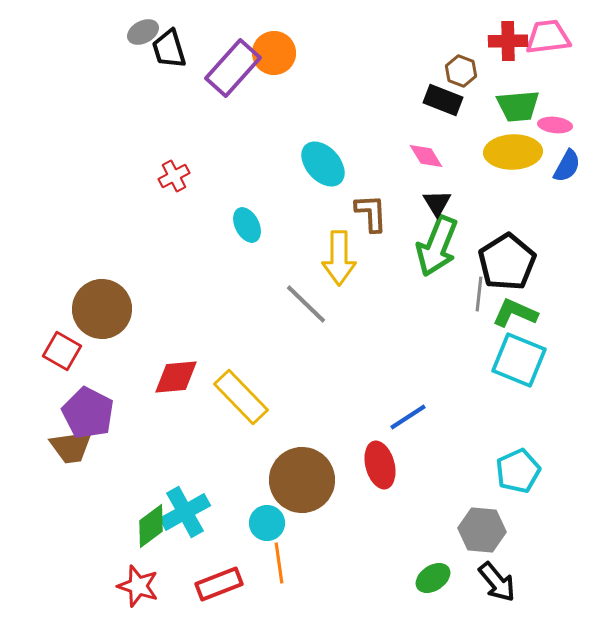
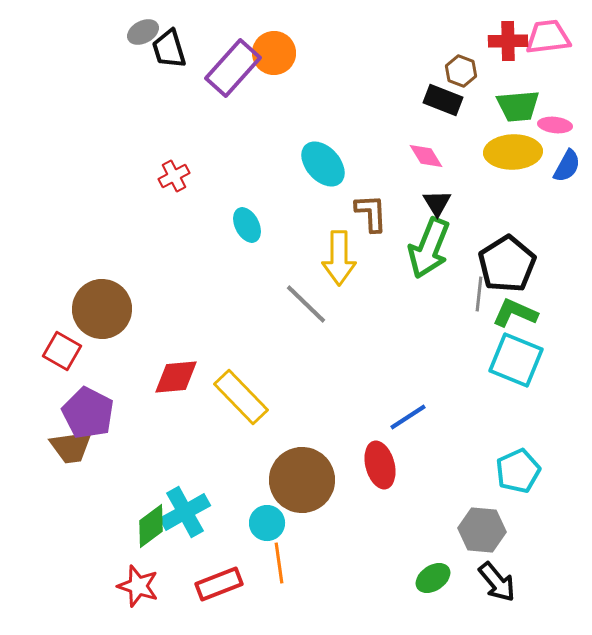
green arrow at (437, 246): moved 8 px left, 2 px down
black pentagon at (507, 262): moved 2 px down
cyan square at (519, 360): moved 3 px left
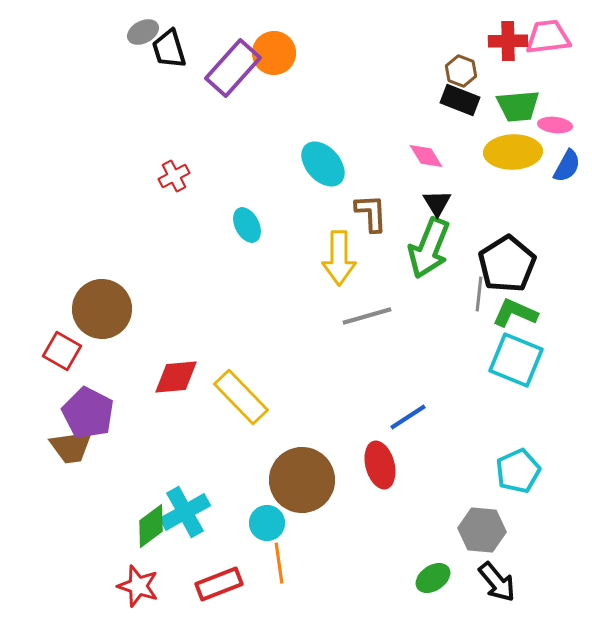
black rectangle at (443, 100): moved 17 px right
gray line at (306, 304): moved 61 px right, 12 px down; rotated 60 degrees counterclockwise
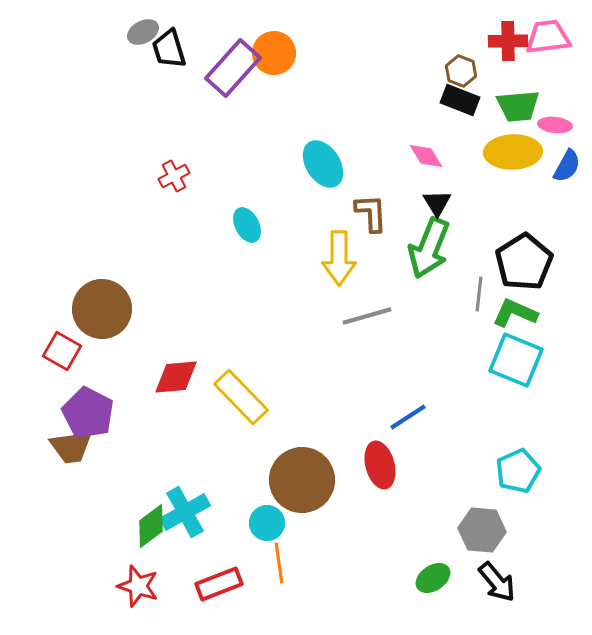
cyan ellipse at (323, 164): rotated 9 degrees clockwise
black pentagon at (507, 264): moved 17 px right, 2 px up
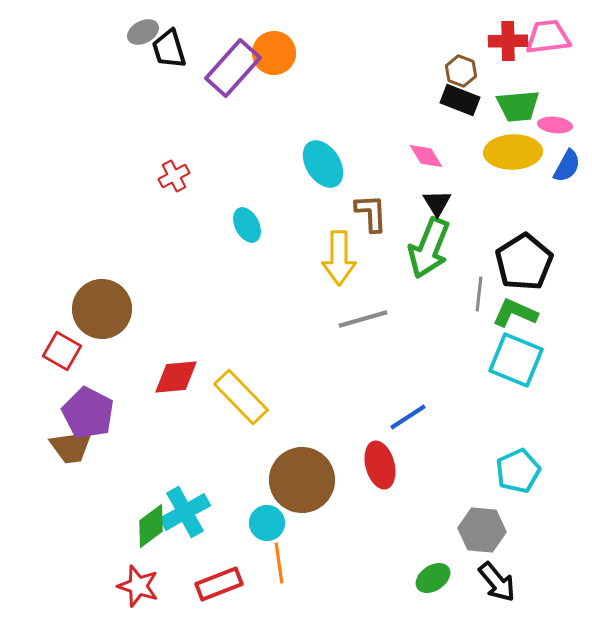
gray line at (367, 316): moved 4 px left, 3 px down
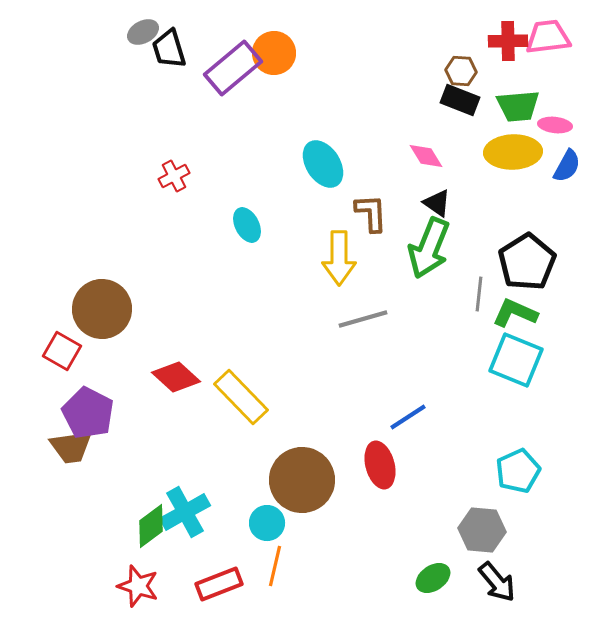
purple rectangle at (233, 68): rotated 8 degrees clockwise
brown hexagon at (461, 71): rotated 16 degrees counterclockwise
black triangle at (437, 203): rotated 24 degrees counterclockwise
black pentagon at (524, 262): moved 3 px right
red diamond at (176, 377): rotated 48 degrees clockwise
orange line at (279, 563): moved 4 px left, 3 px down; rotated 21 degrees clockwise
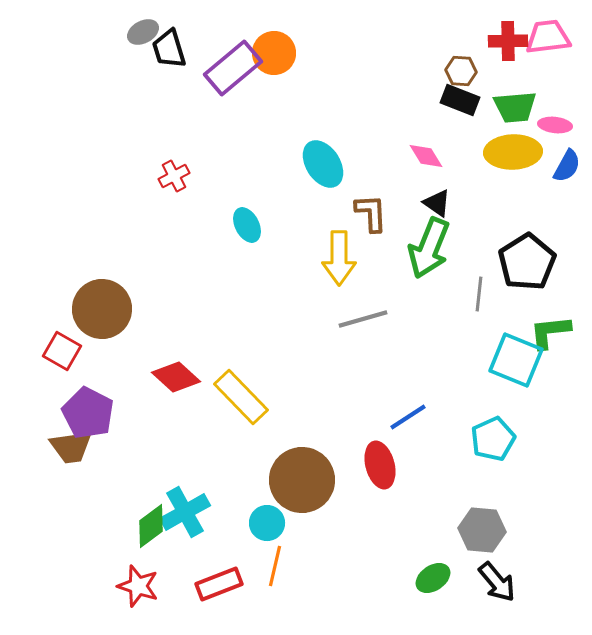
green trapezoid at (518, 106): moved 3 px left, 1 px down
green L-shape at (515, 313): moved 35 px right, 19 px down; rotated 30 degrees counterclockwise
cyan pentagon at (518, 471): moved 25 px left, 32 px up
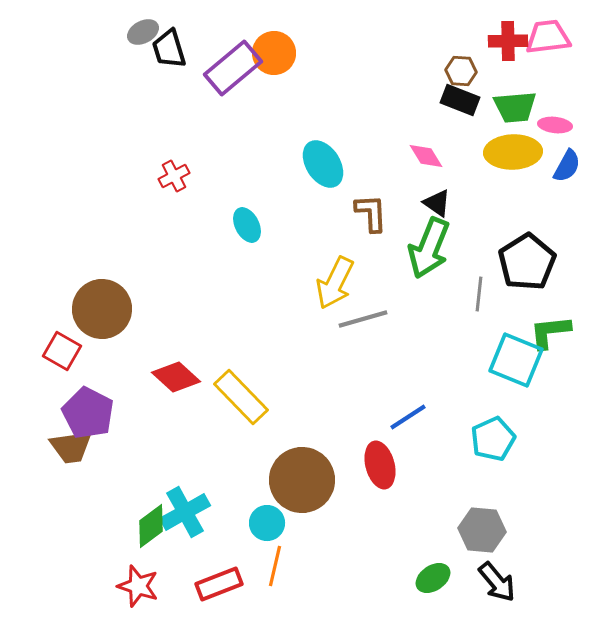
yellow arrow at (339, 258): moved 4 px left, 25 px down; rotated 26 degrees clockwise
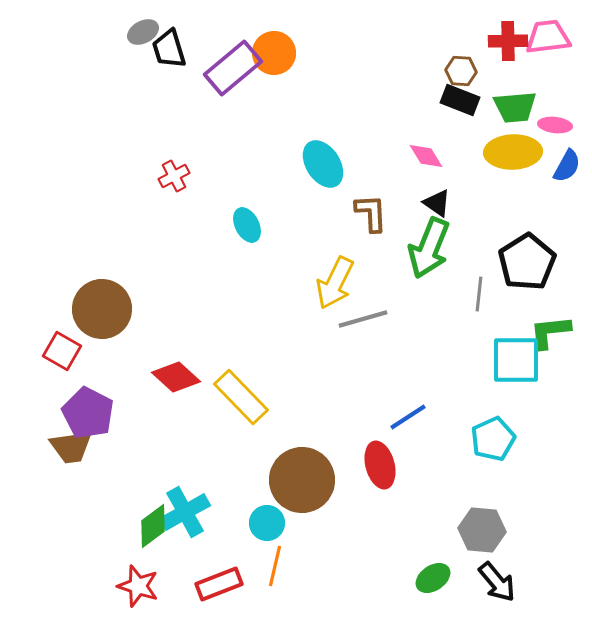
cyan square at (516, 360): rotated 22 degrees counterclockwise
green diamond at (151, 526): moved 2 px right
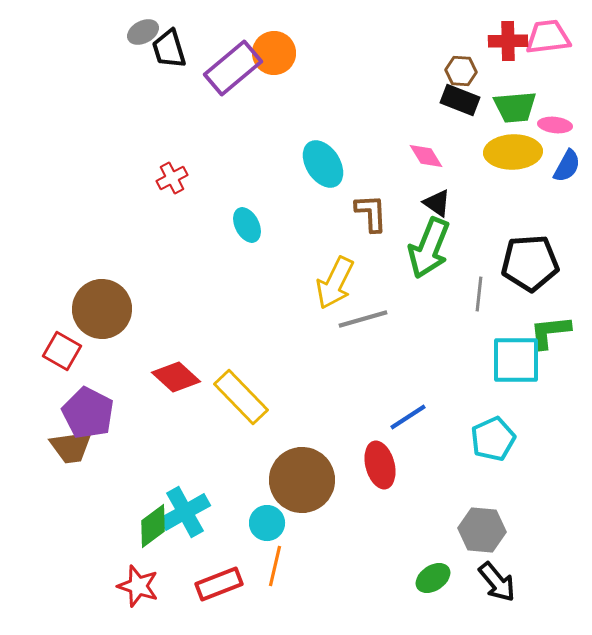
red cross at (174, 176): moved 2 px left, 2 px down
black pentagon at (527, 262): moved 3 px right, 1 px down; rotated 28 degrees clockwise
